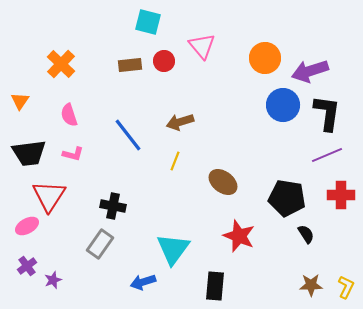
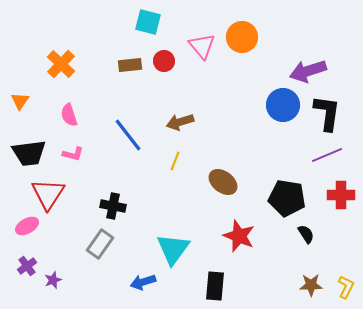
orange circle: moved 23 px left, 21 px up
purple arrow: moved 2 px left
red triangle: moved 1 px left, 2 px up
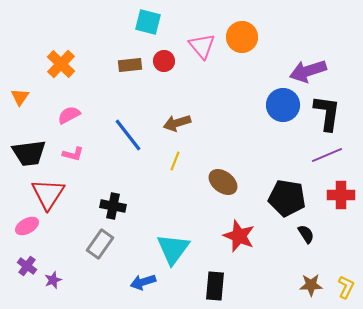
orange triangle: moved 4 px up
pink semicircle: rotated 80 degrees clockwise
brown arrow: moved 3 px left, 1 px down
purple cross: rotated 18 degrees counterclockwise
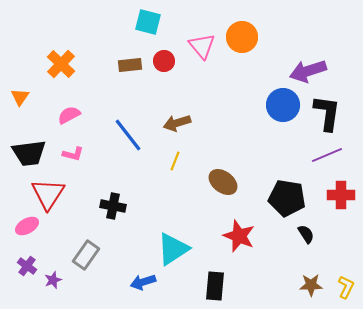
gray rectangle: moved 14 px left, 11 px down
cyan triangle: rotated 21 degrees clockwise
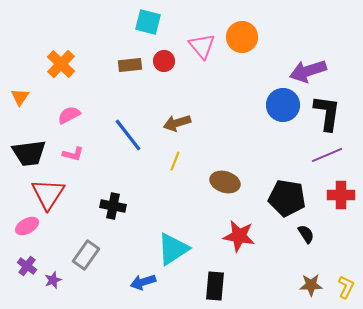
brown ellipse: moved 2 px right; rotated 20 degrees counterclockwise
red star: rotated 12 degrees counterclockwise
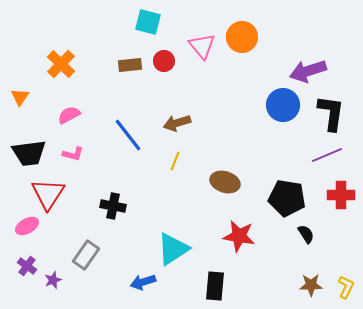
black L-shape: moved 4 px right
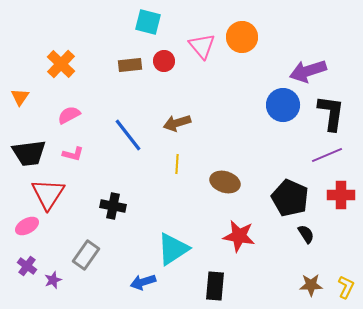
yellow line: moved 2 px right, 3 px down; rotated 18 degrees counterclockwise
black pentagon: moved 3 px right; rotated 15 degrees clockwise
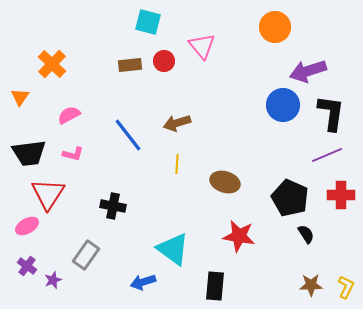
orange circle: moved 33 px right, 10 px up
orange cross: moved 9 px left
cyan triangle: rotated 51 degrees counterclockwise
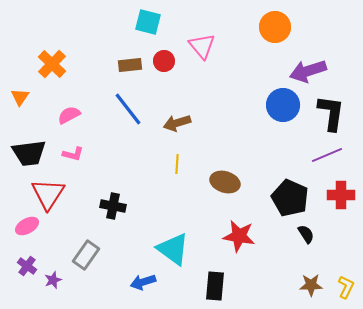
blue line: moved 26 px up
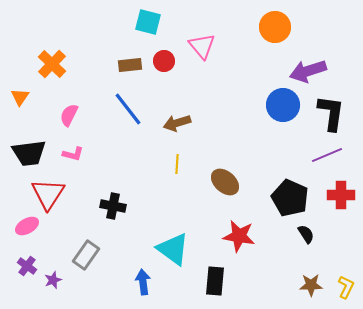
pink semicircle: rotated 35 degrees counterclockwise
brown ellipse: rotated 24 degrees clockwise
blue arrow: rotated 100 degrees clockwise
black rectangle: moved 5 px up
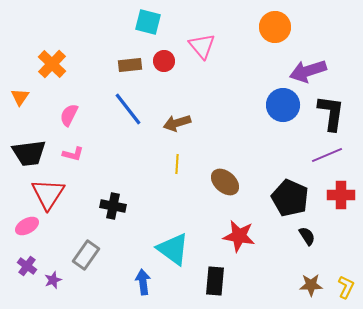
black semicircle: moved 1 px right, 2 px down
